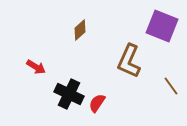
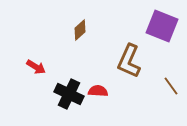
red semicircle: moved 1 px right, 12 px up; rotated 60 degrees clockwise
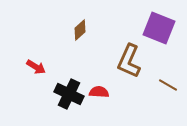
purple square: moved 3 px left, 2 px down
brown line: moved 3 px left, 1 px up; rotated 24 degrees counterclockwise
red semicircle: moved 1 px right, 1 px down
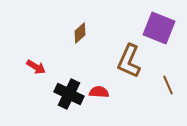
brown diamond: moved 3 px down
brown line: rotated 36 degrees clockwise
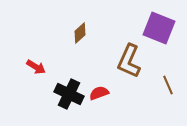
red semicircle: moved 1 px down; rotated 24 degrees counterclockwise
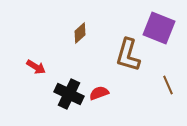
brown L-shape: moved 1 px left, 6 px up; rotated 8 degrees counterclockwise
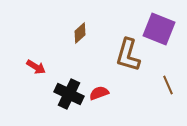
purple square: moved 1 px down
